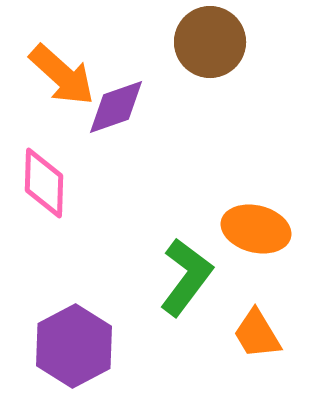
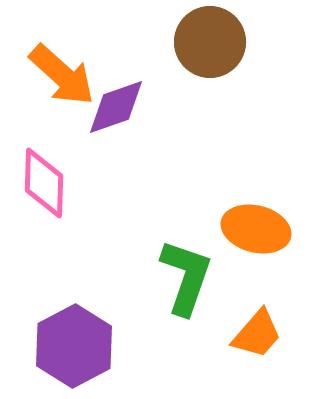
green L-shape: rotated 18 degrees counterclockwise
orange trapezoid: rotated 108 degrees counterclockwise
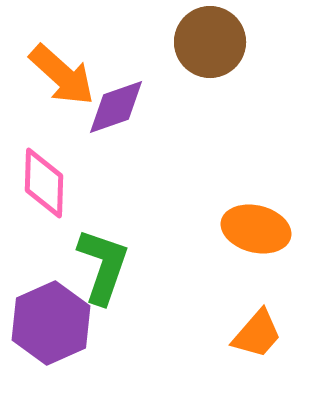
green L-shape: moved 83 px left, 11 px up
purple hexagon: moved 23 px left, 23 px up; rotated 4 degrees clockwise
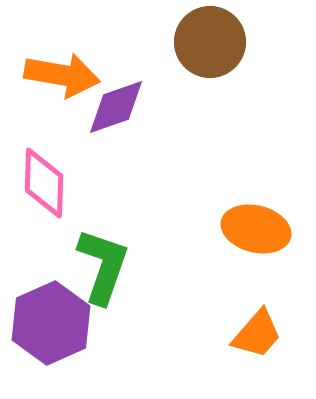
orange arrow: rotated 32 degrees counterclockwise
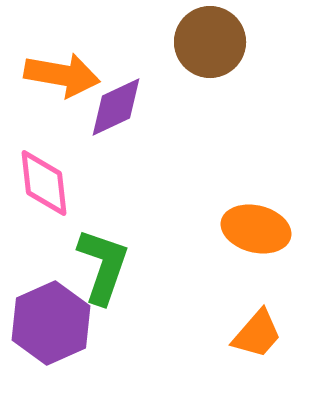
purple diamond: rotated 6 degrees counterclockwise
pink diamond: rotated 8 degrees counterclockwise
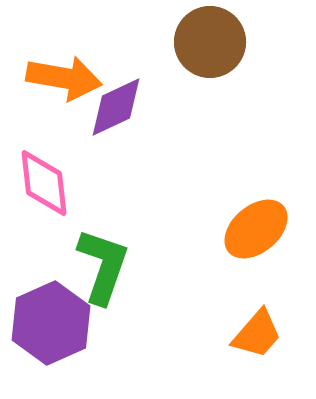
orange arrow: moved 2 px right, 3 px down
orange ellipse: rotated 54 degrees counterclockwise
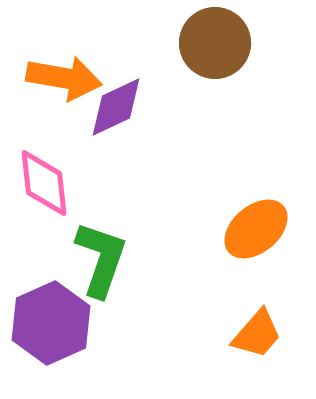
brown circle: moved 5 px right, 1 px down
green L-shape: moved 2 px left, 7 px up
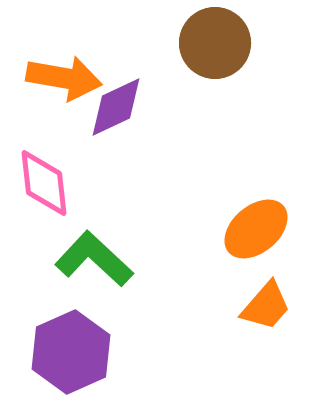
green L-shape: moved 7 px left; rotated 66 degrees counterclockwise
purple hexagon: moved 20 px right, 29 px down
orange trapezoid: moved 9 px right, 28 px up
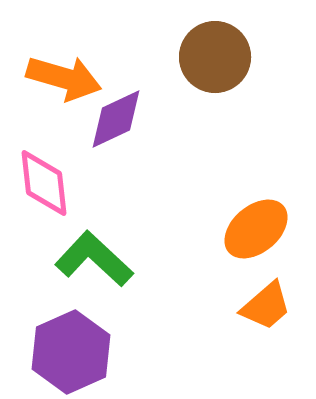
brown circle: moved 14 px down
orange arrow: rotated 6 degrees clockwise
purple diamond: moved 12 px down
orange trapezoid: rotated 8 degrees clockwise
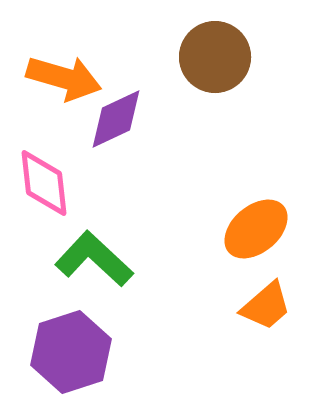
purple hexagon: rotated 6 degrees clockwise
